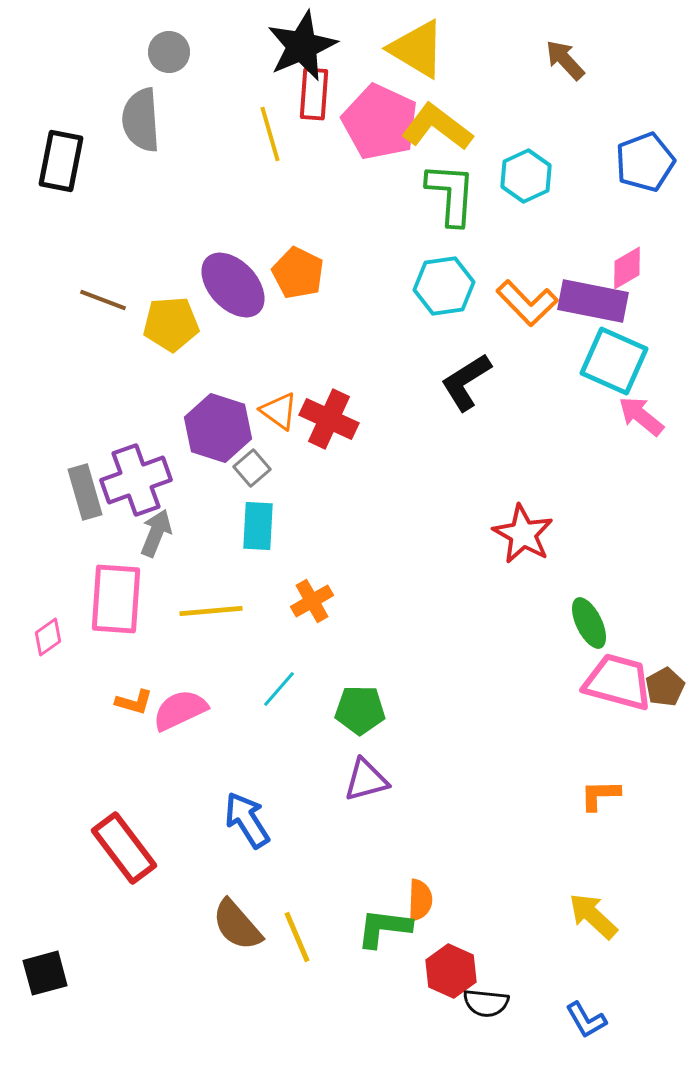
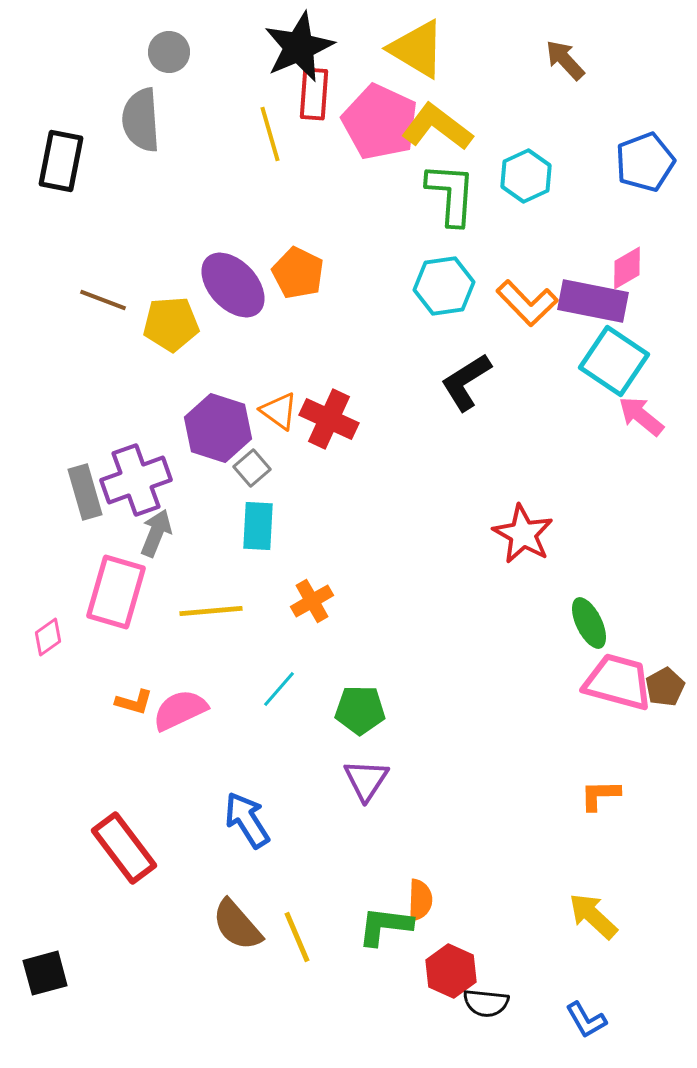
black star at (302, 46): moved 3 px left, 1 px down
cyan square at (614, 361): rotated 10 degrees clockwise
pink rectangle at (116, 599): moved 7 px up; rotated 12 degrees clockwise
purple triangle at (366, 780): rotated 42 degrees counterclockwise
green L-shape at (384, 928): moved 1 px right, 2 px up
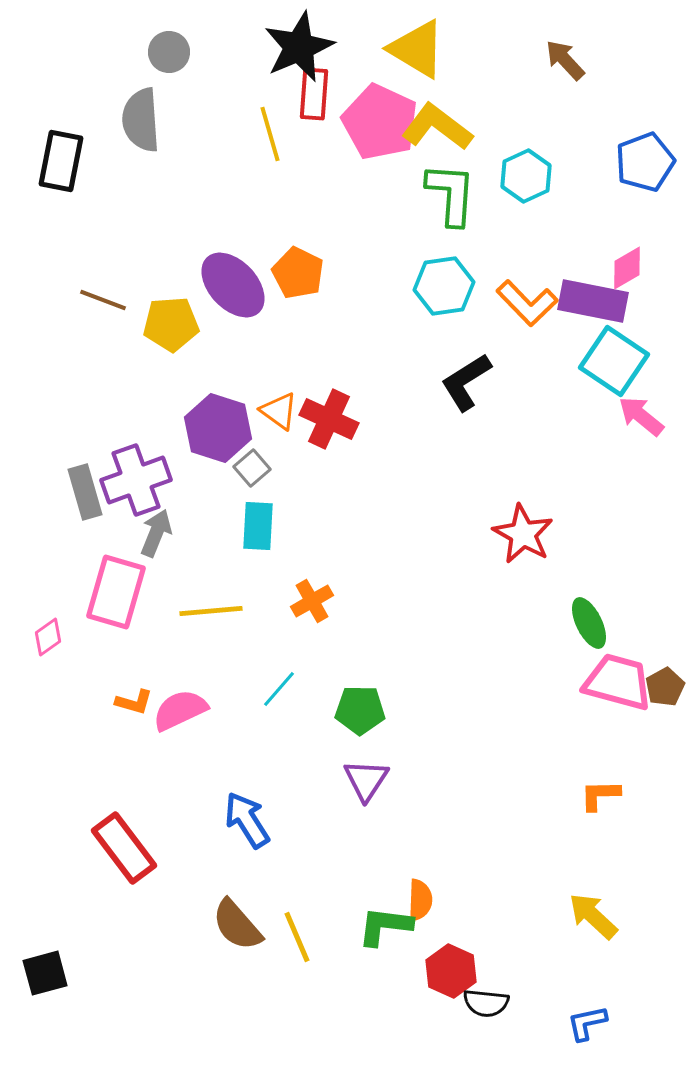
blue L-shape at (586, 1020): moved 1 px right, 3 px down; rotated 108 degrees clockwise
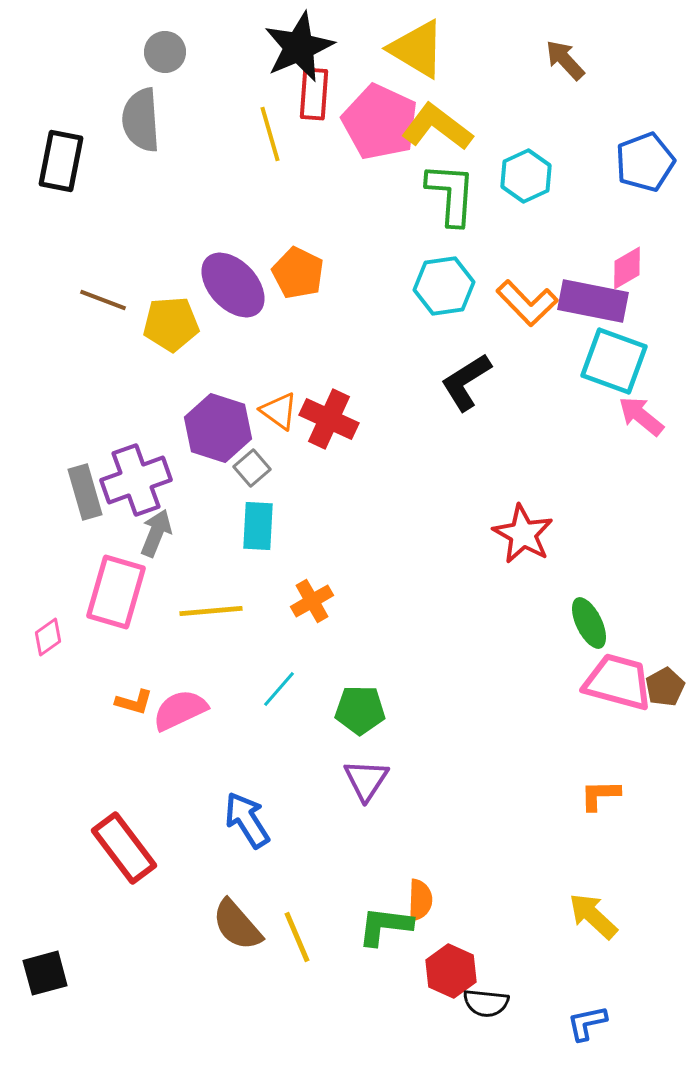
gray circle at (169, 52): moved 4 px left
cyan square at (614, 361): rotated 14 degrees counterclockwise
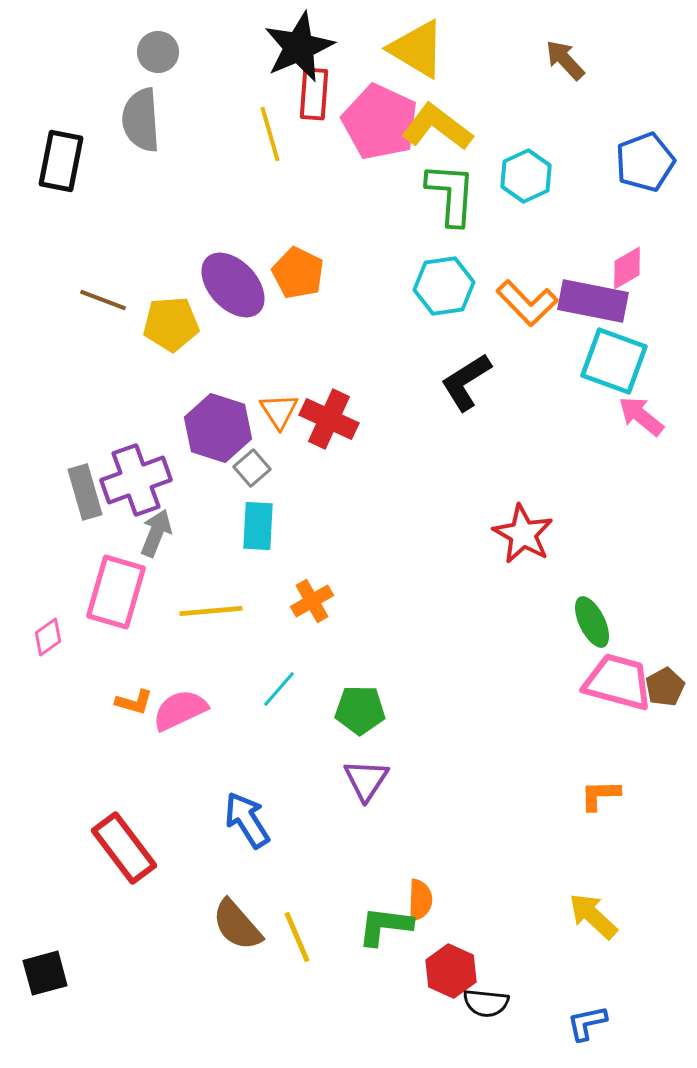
gray circle at (165, 52): moved 7 px left
orange triangle at (279, 411): rotated 21 degrees clockwise
green ellipse at (589, 623): moved 3 px right, 1 px up
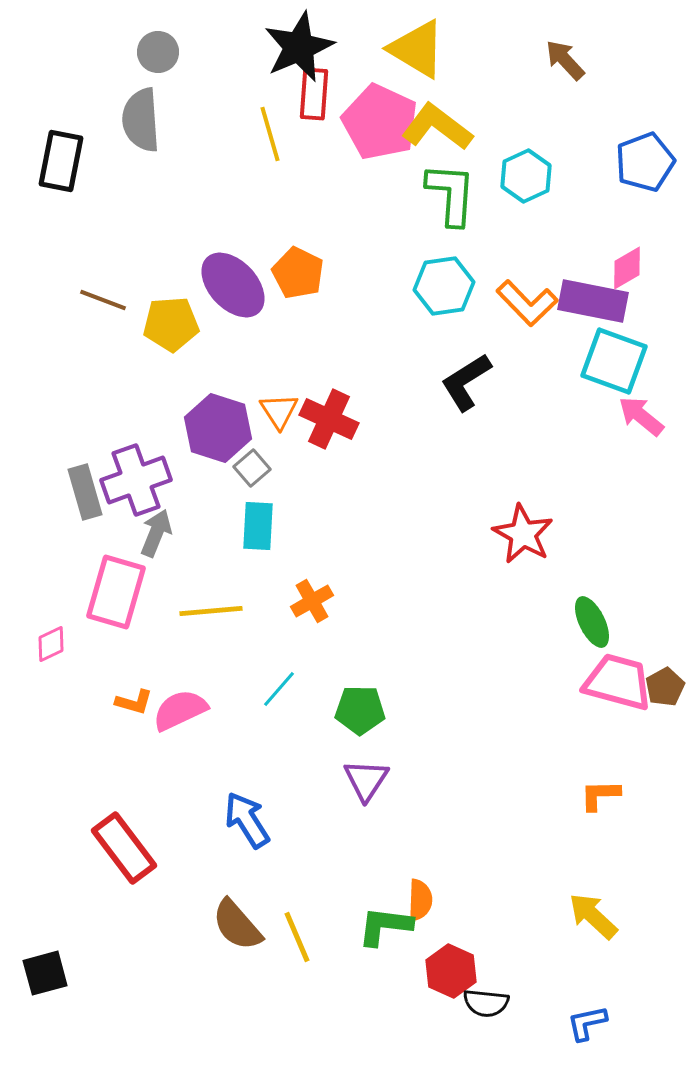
pink diamond at (48, 637): moved 3 px right, 7 px down; rotated 9 degrees clockwise
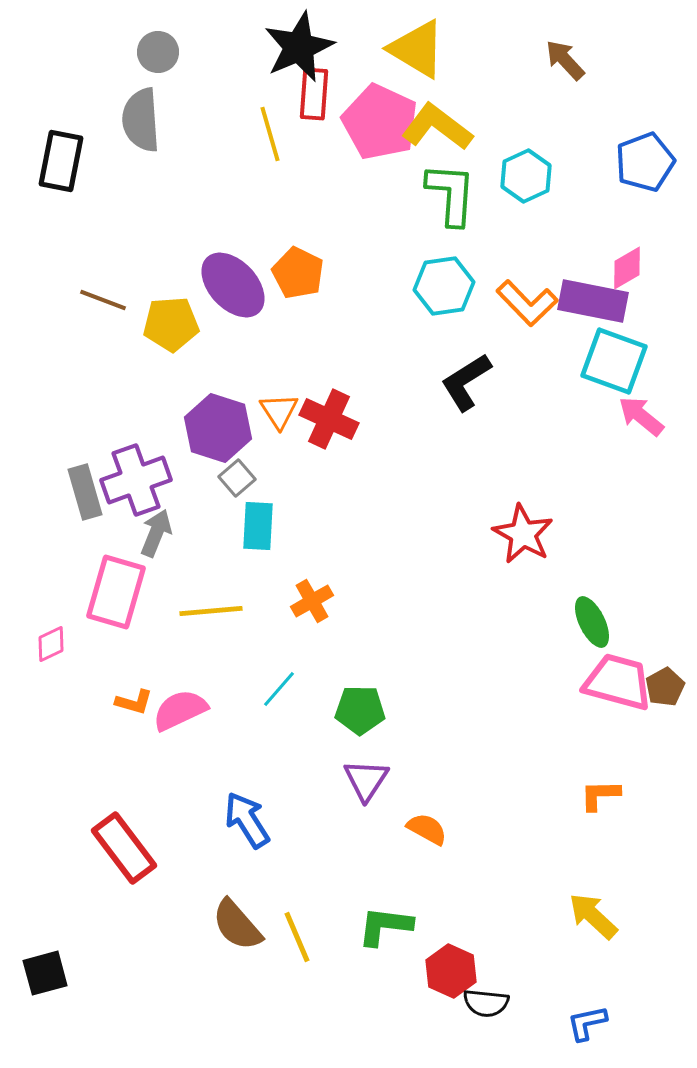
gray square at (252, 468): moved 15 px left, 10 px down
orange semicircle at (420, 900): moved 7 px right, 71 px up; rotated 63 degrees counterclockwise
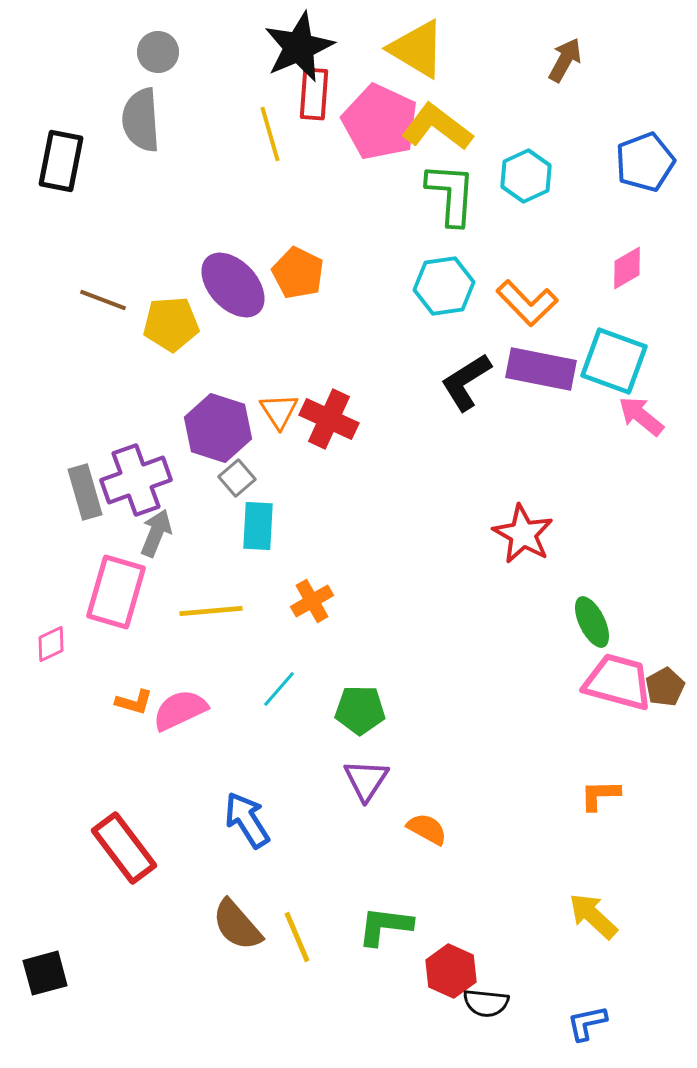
brown arrow at (565, 60): rotated 72 degrees clockwise
purple rectangle at (593, 301): moved 52 px left, 68 px down
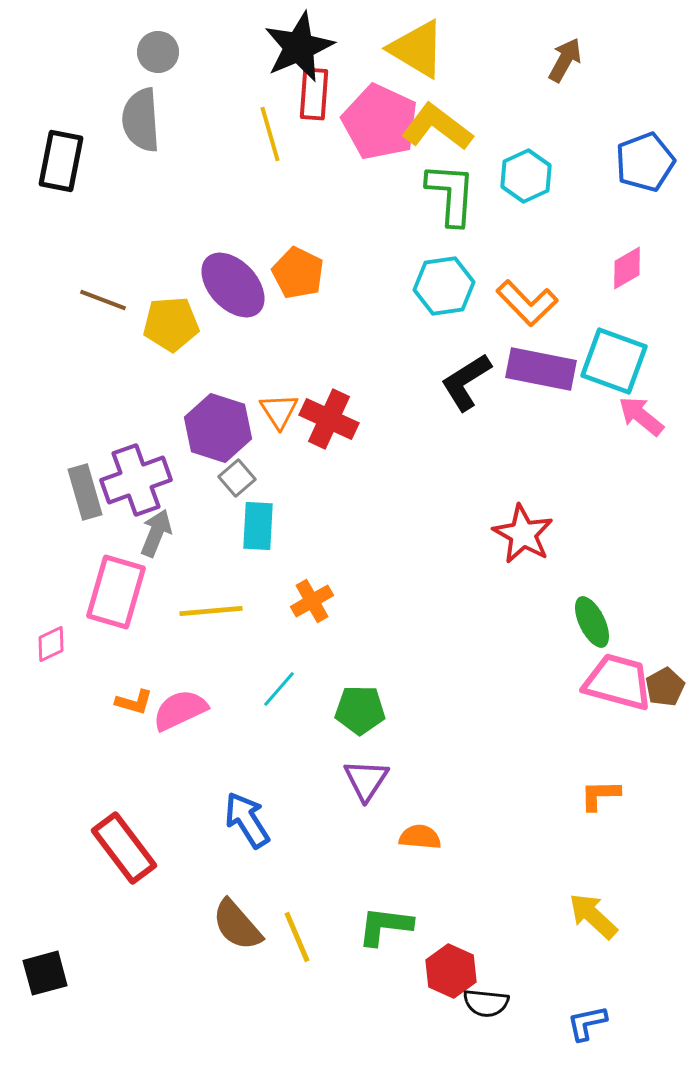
orange semicircle at (427, 829): moved 7 px left, 8 px down; rotated 24 degrees counterclockwise
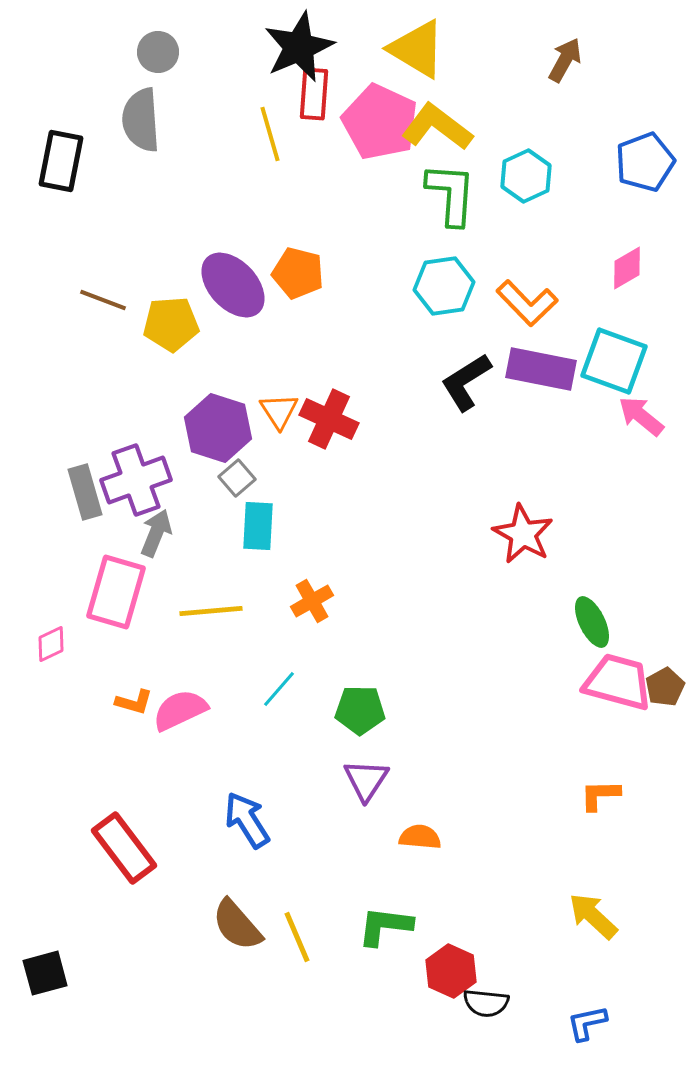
orange pentagon at (298, 273): rotated 12 degrees counterclockwise
